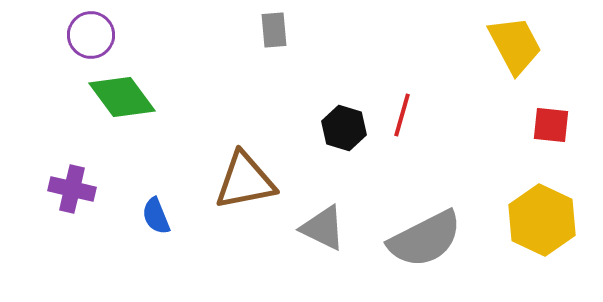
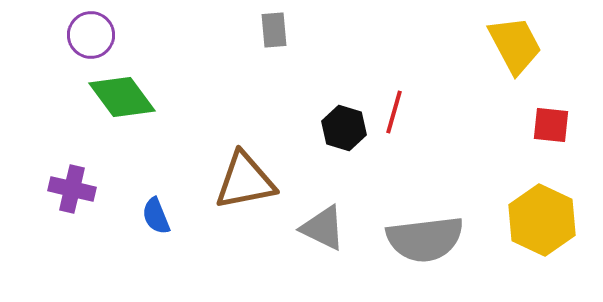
red line: moved 8 px left, 3 px up
gray semicircle: rotated 20 degrees clockwise
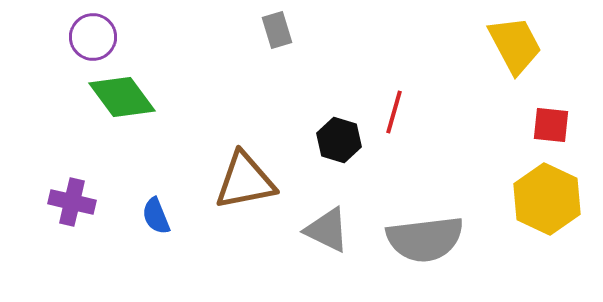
gray rectangle: moved 3 px right; rotated 12 degrees counterclockwise
purple circle: moved 2 px right, 2 px down
black hexagon: moved 5 px left, 12 px down
purple cross: moved 13 px down
yellow hexagon: moved 5 px right, 21 px up
gray triangle: moved 4 px right, 2 px down
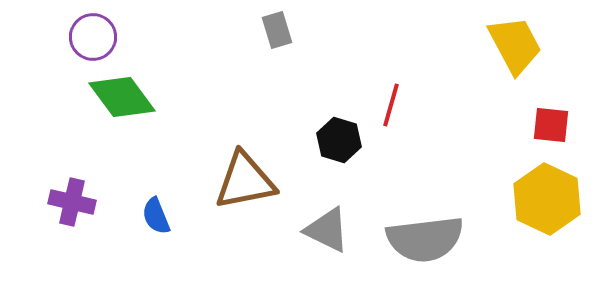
red line: moved 3 px left, 7 px up
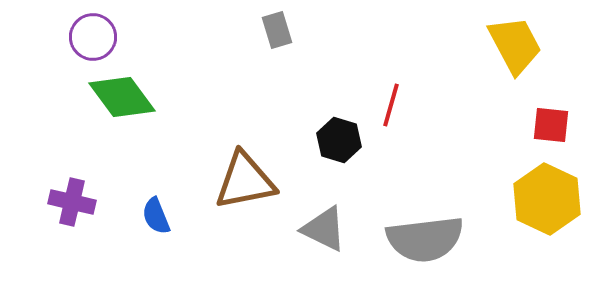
gray triangle: moved 3 px left, 1 px up
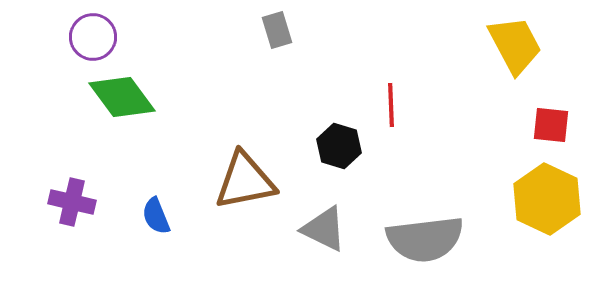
red line: rotated 18 degrees counterclockwise
black hexagon: moved 6 px down
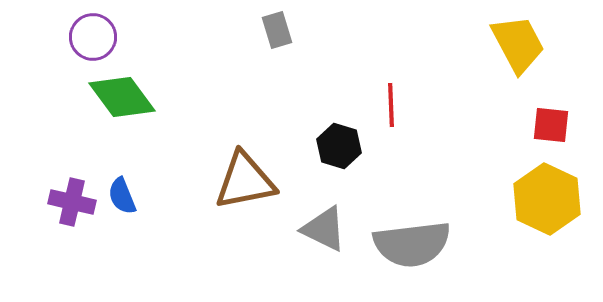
yellow trapezoid: moved 3 px right, 1 px up
blue semicircle: moved 34 px left, 20 px up
gray semicircle: moved 13 px left, 5 px down
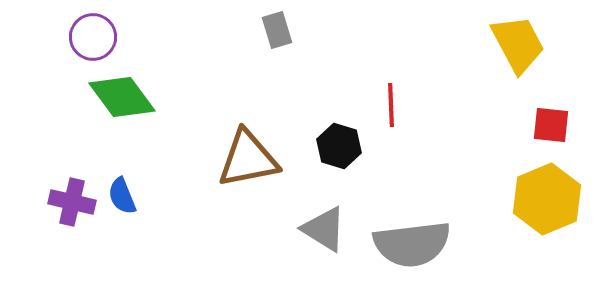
brown triangle: moved 3 px right, 22 px up
yellow hexagon: rotated 12 degrees clockwise
gray triangle: rotated 6 degrees clockwise
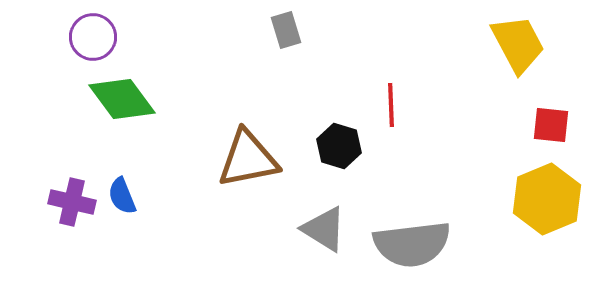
gray rectangle: moved 9 px right
green diamond: moved 2 px down
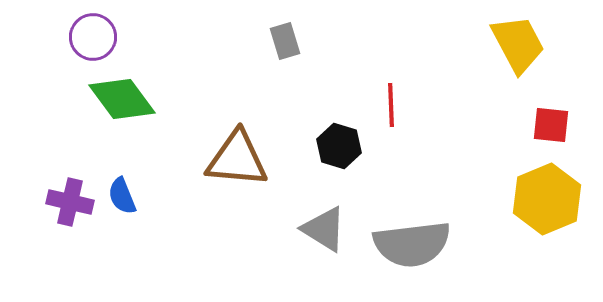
gray rectangle: moved 1 px left, 11 px down
brown triangle: moved 11 px left; rotated 16 degrees clockwise
purple cross: moved 2 px left
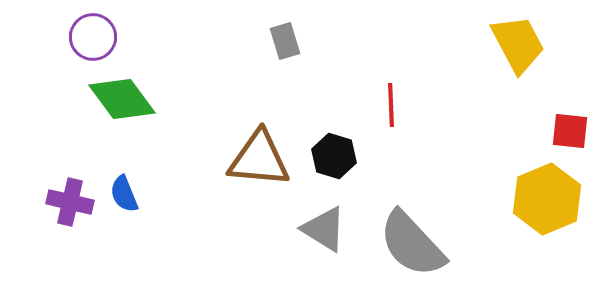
red square: moved 19 px right, 6 px down
black hexagon: moved 5 px left, 10 px down
brown triangle: moved 22 px right
blue semicircle: moved 2 px right, 2 px up
gray semicircle: rotated 54 degrees clockwise
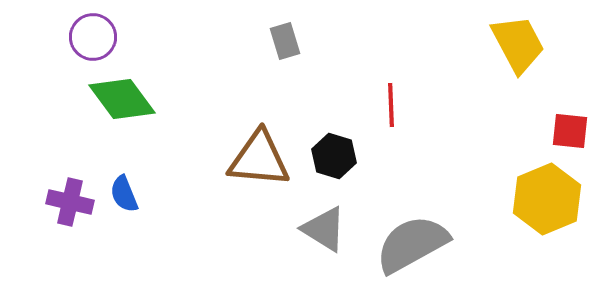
gray semicircle: rotated 104 degrees clockwise
